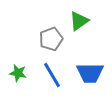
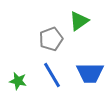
green star: moved 8 px down
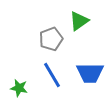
green star: moved 1 px right, 7 px down
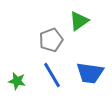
gray pentagon: moved 1 px down
blue trapezoid: rotated 8 degrees clockwise
green star: moved 2 px left, 7 px up
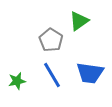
gray pentagon: rotated 20 degrees counterclockwise
green star: rotated 24 degrees counterclockwise
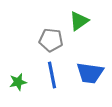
gray pentagon: rotated 25 degrees counterclockwise
blue line: rotated 20 degrees clockwise
green star: moved 1 px right, 1 px down
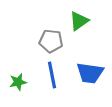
gray pentagon: moved 1 px down
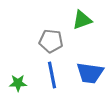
green triangle: moved 3 px right, 1 px up; rotated 15 degrees clockwise
green star: moved 1 px down; rotated 12 degrees clockwise
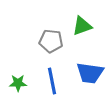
green triangle: moved 6 px down
blue line: moved 6 px down
